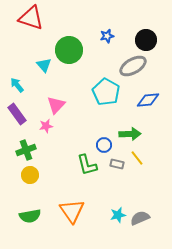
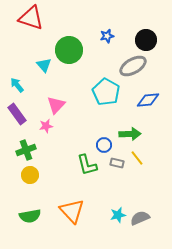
gray rectangle: moved 1 px up
orange triangle: rotated 8 degrees counterclockwise
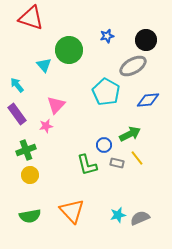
green arrow: rotated 25 degrees counterclockwise
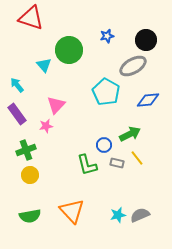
gray semicircle: moved 3 px up
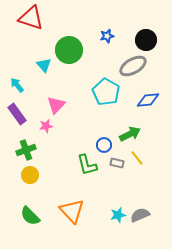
green semicircle: rotated 55 degrees clockwise
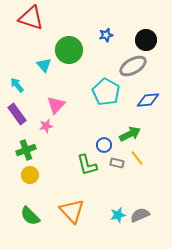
blue star: moved 1 px left, 1 px up
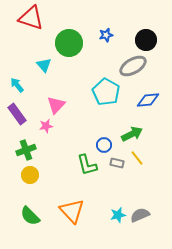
green circle: moved 7 px up
green arrow: moved 2 px right
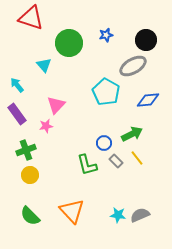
blue circle: moved 2 px up
gray rectangle: moved 1 px left, 2 px up; rotated 32 degrees clockwise
cyan star: rotated 21 degrees clockwise
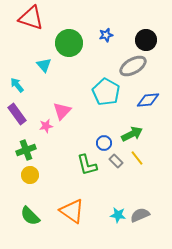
pink triangle: moved 6 px right, 6 px down
orange triangle: rotated 12 degrees counterclockwise
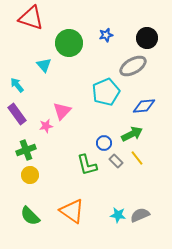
black circle: moved 1 px right, 2 px up
cyan pentagon: rotated 20 degrees clockwise
blue diamond: moved 4 px left, 6 px down
